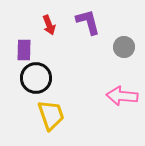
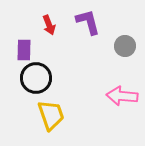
gray circle: moved 1 px right, 1 px up
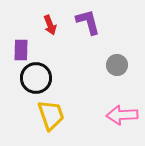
red arrow: moved 1 px right
gray circle: moved 8 px left, 19 px down
purple rectangle: moved 3 px left
pink arrow: moved 19 px down; rotated 8 degrees counterclockwise
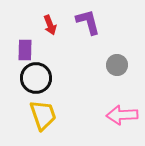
purple rectangle: moved 4 px right
yellow trapezoid: moved 8 px left
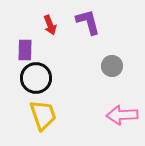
gray circle: moved 5 px left, 1 px down
